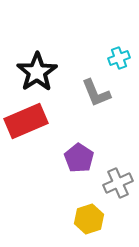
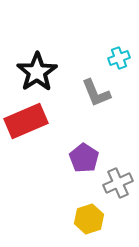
purple pentagon: moved 5 px right
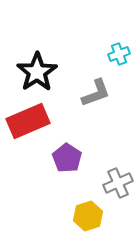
cyan cross: moved 4 px up
gray L-shape: rotated 88 degrees counterclockwise
red rectangle: moved 2 px right
purple pentagon: moved 17 px left
yellow hexagon: moved 1 px left, 3 px up
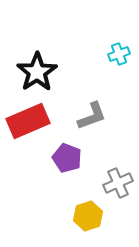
gray L-shape: moved 4 px left, 23 px down
purple pentagon: rotated 12 degrees counterclockwise
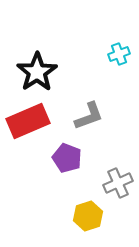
gray L-shape: moved 3 px left
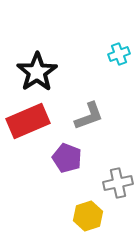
gray cross: rotated 12 degrees clockwise
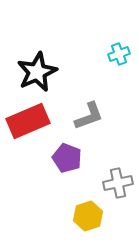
black star: rotated 9 degrees clockwise
